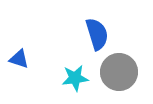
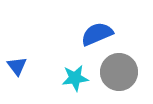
blue semicircle: rotated 96 degrees counterclockwise
blue triangle: moved 2 px left, 7 px down; rotated 35 degrees clockwise
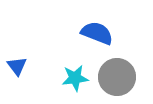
blue semicircle: moved 1 px up; rotated 44 degrees clockwise
gray circle: moved 2 px left, 5 px down
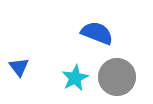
blue triangle: moved 2 px right, 1 px down
cyan star: rotated 20 degrees counterclockwise
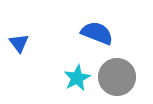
blue triangle: moved 24 px up
cyan star: moved 2 px right
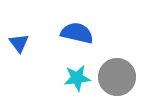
blue semicircle: moved 20 px left; rotated 8 degrees counterclockwise
cyan star: rotated 20 degrees clockwise
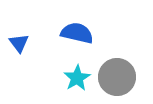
cyan star: rotated 24 degrees counterclockwise
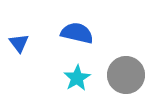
gray circle: moved 9 px right, 2 px up
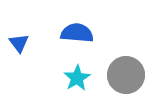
blue semicircle: rotated 8 degrees counterclockwise
